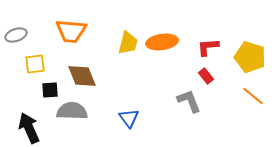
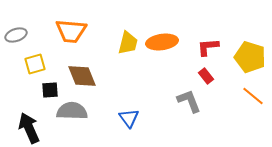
yellow square: rotated 10 degrees counterclockwise
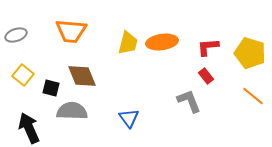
yellow pentagon: moved 4 px up
yellow square: moved 12 px left, 11 px down; rotated 35 degrees counterclockwise
black square: moved 1 px right, 2 px up; rotated 18 degrees clockwise
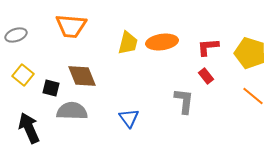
orange trapezoid: moved 5 px up
gray L-shape: moved 5 px left; rotated 28 degrees clockwise
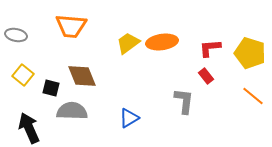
gray ellipse: rotated 30 degrees clockwise
yellow trapezoid: rotated 140 degrees counterclockwise
red L-shape: moved 2 px right, 1 px down
blue triangle: rotated 35 degrees clockwise
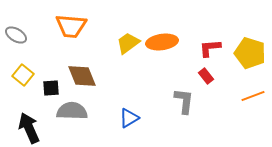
gray ellipse: rotated 20 degrees clockwise
black square: rotated 18 degrees counterclockwise
orange line: rotated 60 degrees counterclockwise
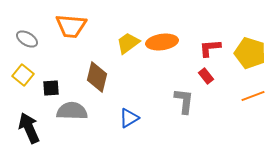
gray ellipse: moved 11 px right, 4 px down
brown diamond: moved 15 px right, 1 px down; rotated 36 degrees clockwise
